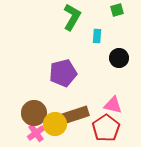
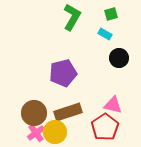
green square: moved 6 px left, 4 px down
cyan rectangle: moved 8 px right, 2 px up; rotated 64 degrees counterclockwise
brown rectangle: moved 7 px left, 3 px up
yellow circle: moved 8 px down
red pentagon: moved 1 px left, 1 px up
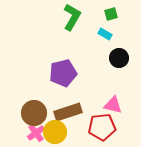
red pentagon: moved 3 px left; rotated 28 degrees clockwise
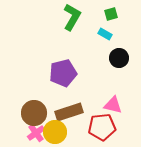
brown rectangle: moved 1 px right
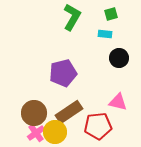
cyan rectangle: rotated 24 degrees counterclockwise
pink triangle: moved 5 px right, 3 px up
brown rectangle: rotated 16 degrees counterclockwise
red pentagon: moved 4 px left, 1 px up
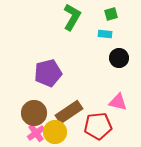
purple pentagon: moved 15 px left
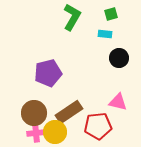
pink cross: rotated 30 degrees clockwise
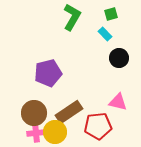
cyan rectangle: rotated 40 degrees clockwise
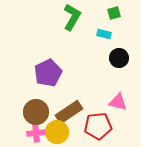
green square: moved 3 px right, 1 px up
cyan rectangle: moved 1 px left; rotated 32 degrees counterclockwise
purple pentagon: rotated 12 degrees counterclockwise
brown circle: moved 2 px right, 1 px up
yellow circle: moved 2 px right
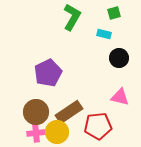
pink triangle: moved 2 px right, 5 px up
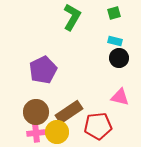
cyan rectangle: moved 11 px right, 7 px down
purple pentagon: moved 5 px left, 3 px up
